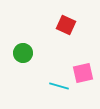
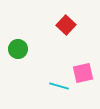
red square: rotated 18 degrees clockwise
green circle: moved 5 px left, 4 px up
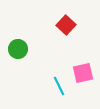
cyan line: rotated 48 degrees clockwise
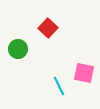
red square: moved 18 px left, 3 px down
pink square: moved 1 px right; rotated 25 degrees clockwise
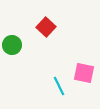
red square: moved 2 px left, 1 px up
green circle: moved 6 px left, 4 px up
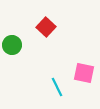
cyan line: moved 2 px left, 1 px down
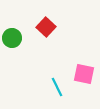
green circle: moved 7 px up
pink square: moved 1 px down
